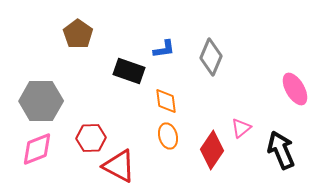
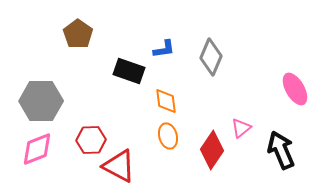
red hexagon: moved 2 px down
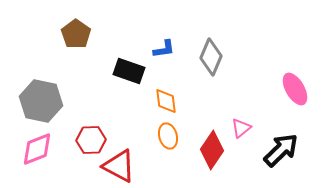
brown pentagon: moved 2 px left
gray hexagon: rotated 12 degrees clockwise
black arrow: rotated 69 degrees clockwise
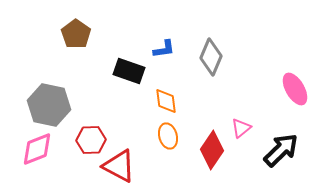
gray hexagon: moved 8 px right, 4 px down
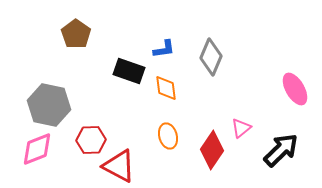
orange diamond: moved 13 px up
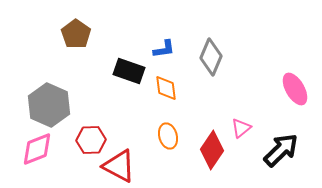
gray hexagon: rotated 12 degrees clockwise
